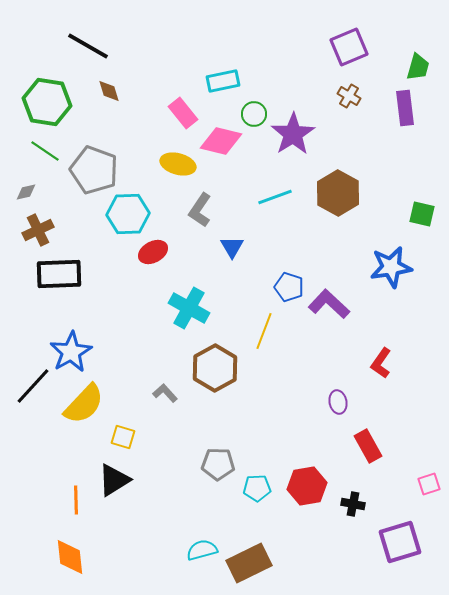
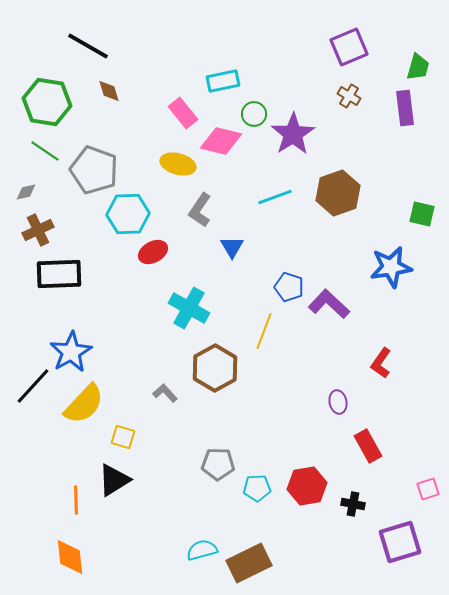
brown hexagon at (338, 193): rotated 12 degrees clockwise
pink square at (429, 484): moved 1 px left, 5 px down
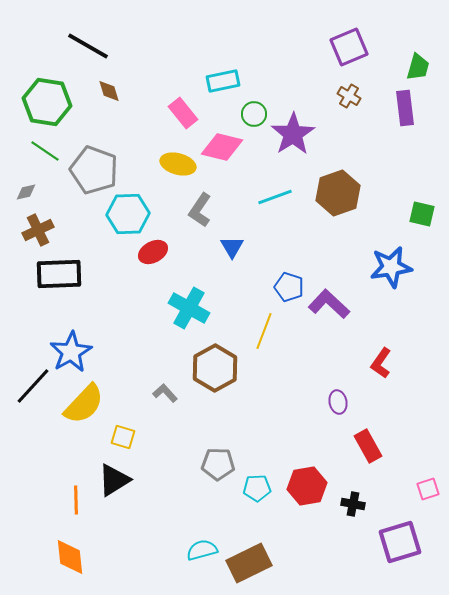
pink diamond at (221, 141): moved 1 px right, 6 px down
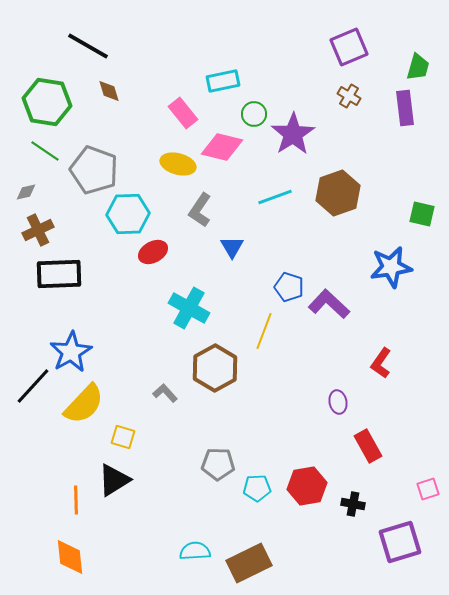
cyan semicircle at (202, 550): moved 7 px left, 1 px down; rotated 12 degrees clockwise
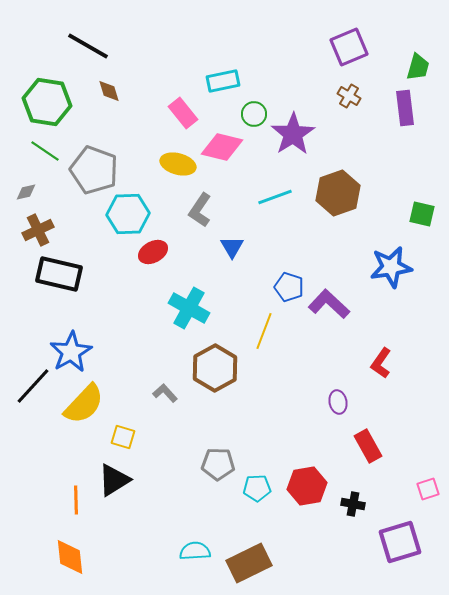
black rectangle at (59, 274): rotated 15 degrees clockwise
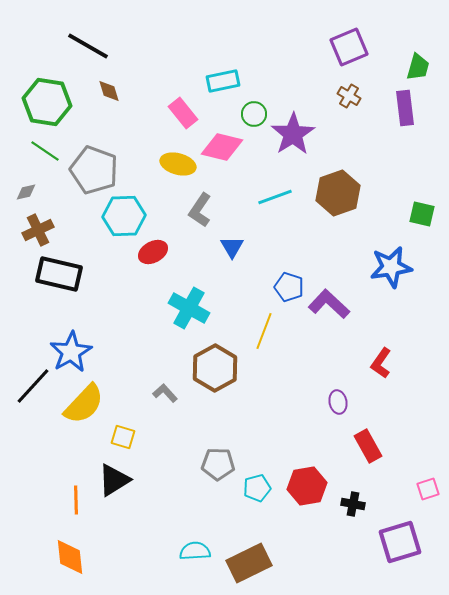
cyan hexagon at (128, 214): moved 4 px left, 2 px down
cyan pentagon at (257, 488): rotated 12 degrees counterclockwise
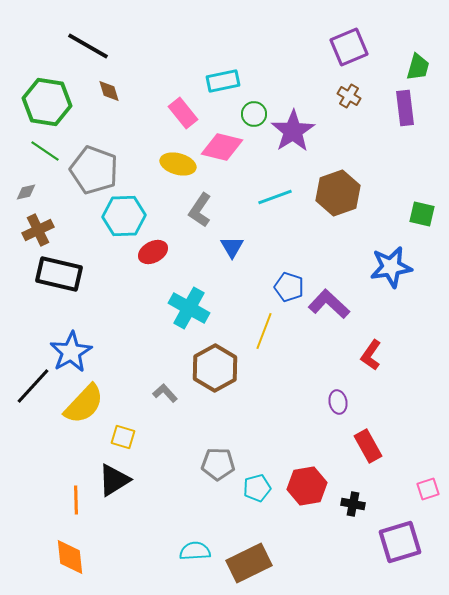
purple star at (293, 134): moved 3 px up
red L-shape at (381, 363): moved 10 px left, 8 px up
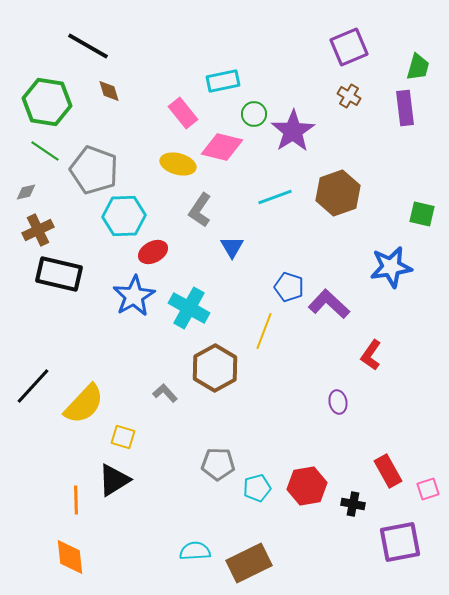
blue star at (71, 352): moved 63 px right, 56 px up
red rectangle at (368, 446): moved 20 px right, 25 px down
purple square at (400, 542): rotated 6 degrees clockwise
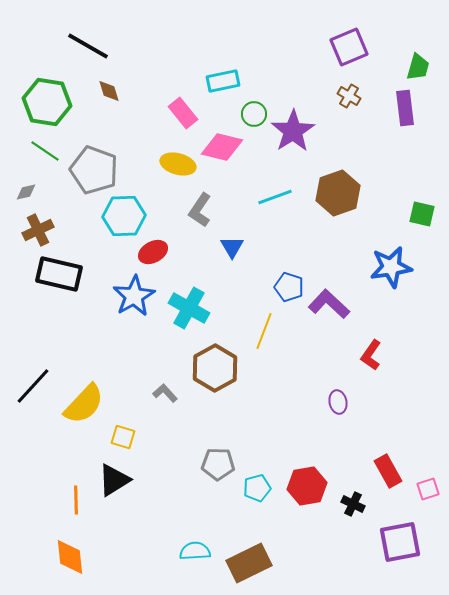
black cross at (353, 504): rotated 15 degrees clockwise
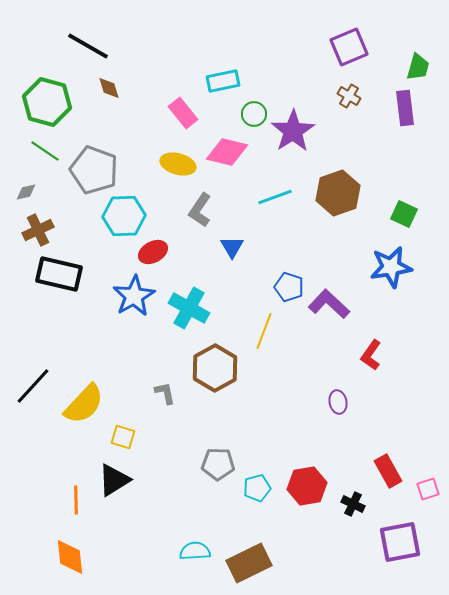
brown diamond at (109, 91): moved 3 px up
green hexagon at (47, 102): rotated 6 degrees clockwise
pink diamond at (222, 147): moved 5 px right, 5 px down
green square at (422, 214): moved 18 px left; rotated 12 degrees clockwise
gray L-shape at (165, 393): rotated 30 degrees clockwise
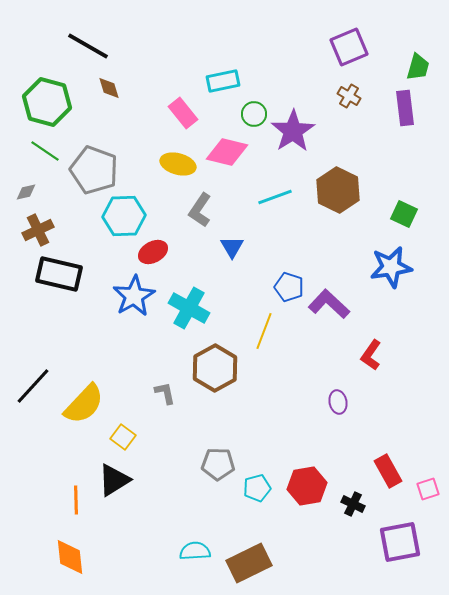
brown hexagon at (338, 193): moved 3 px up; rotated 15 degrees counterclockwise
yellow square at (123, 437): rotated 20 degrees clockwise
